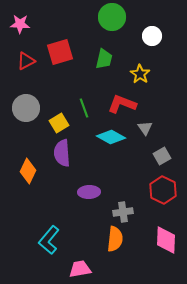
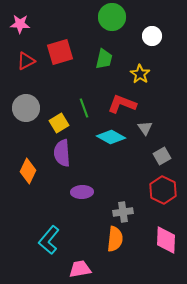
purple ellipse: moved 7 px left
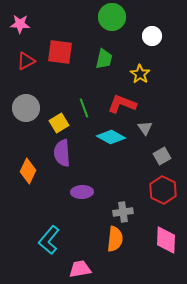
red square: rotated 24 degrees clockwise
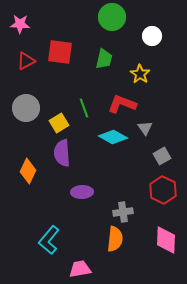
cyan diamond: moved 2 px right
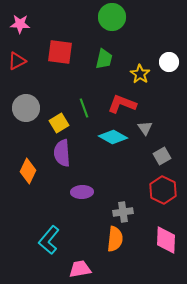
white circle: moved 17 px right, 26 px down
red triangle: moved 9 px left
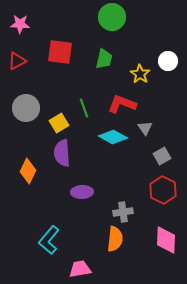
white circle: moved 1 px left, 1 px up
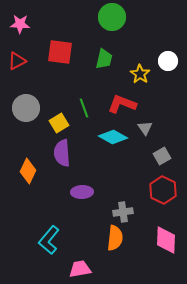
orange semicircle: moved 1 px up
